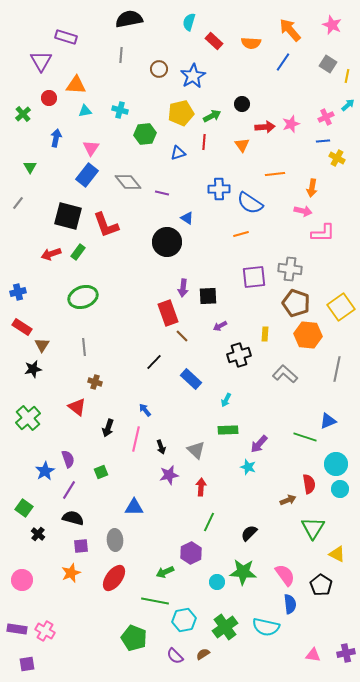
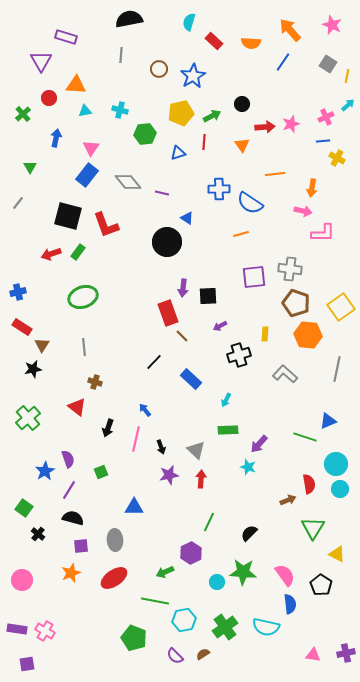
red arrow at (201, 487): moved 8 px up
red ellipse at (114, 578): rotated 20 degrees clockwise
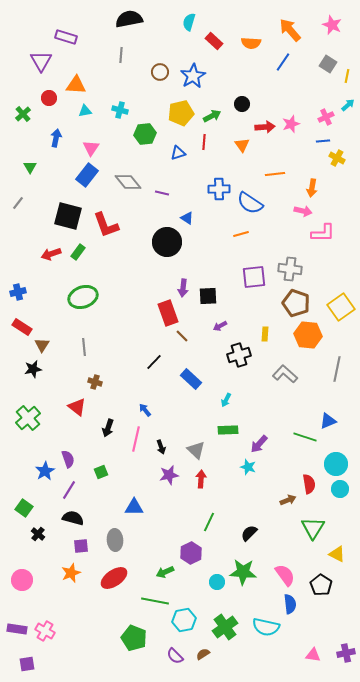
brown circle at (159, 69): moved 1 px right, 3 px down
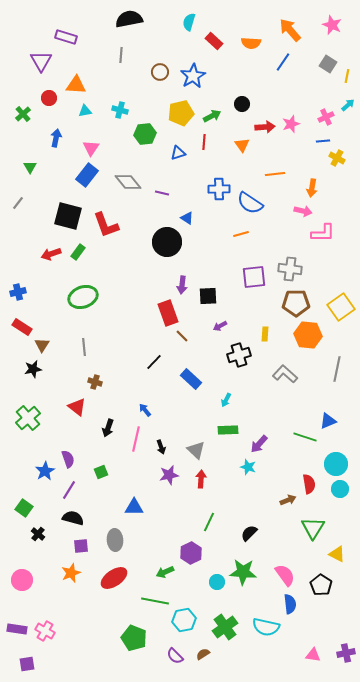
purple arrow at (183, 288): moved 1 px left, 3 px up
brown pentagon at (296, 303): rotated 20 degrees counterclockwise
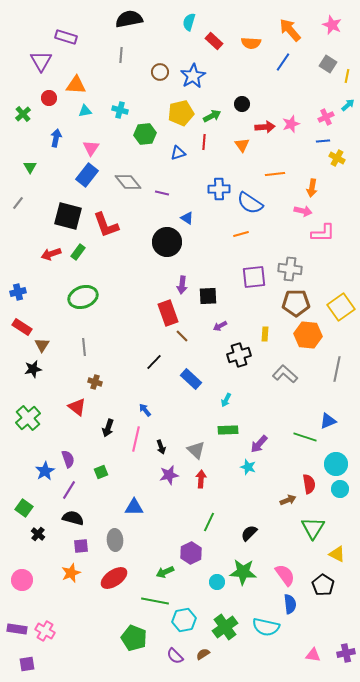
black pentagon at (321, 585): moved 2 px right
